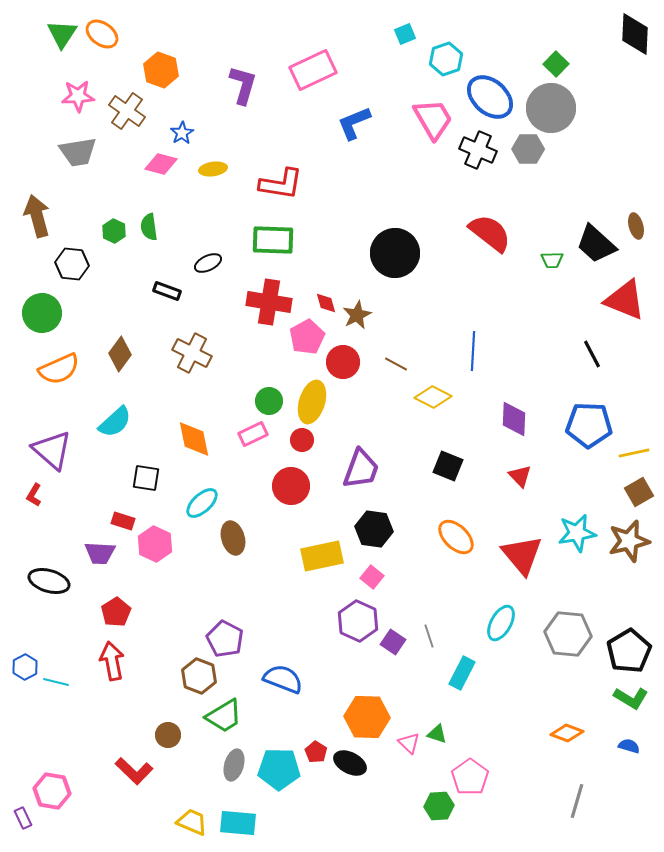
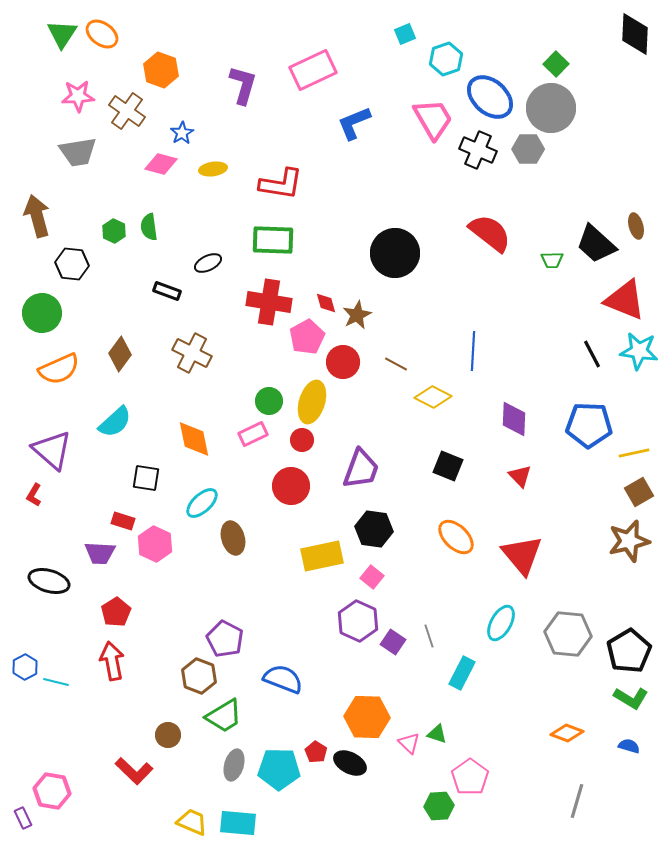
cyan star at (577, 533): moved 62 px right, 182 px up; rotated 18 degrees clockwise
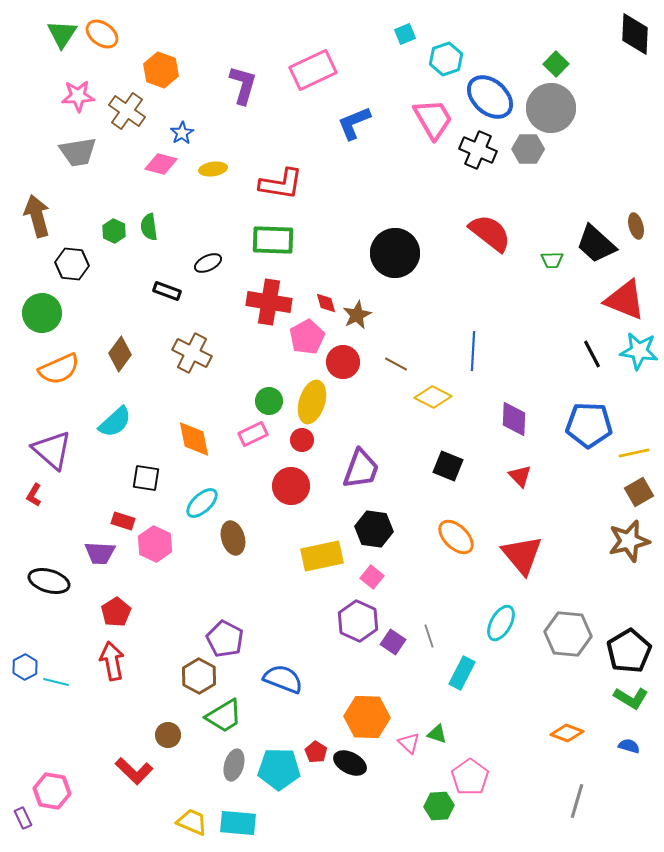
brown hexagon at (199, 676): rotated 8 degrees clockwise
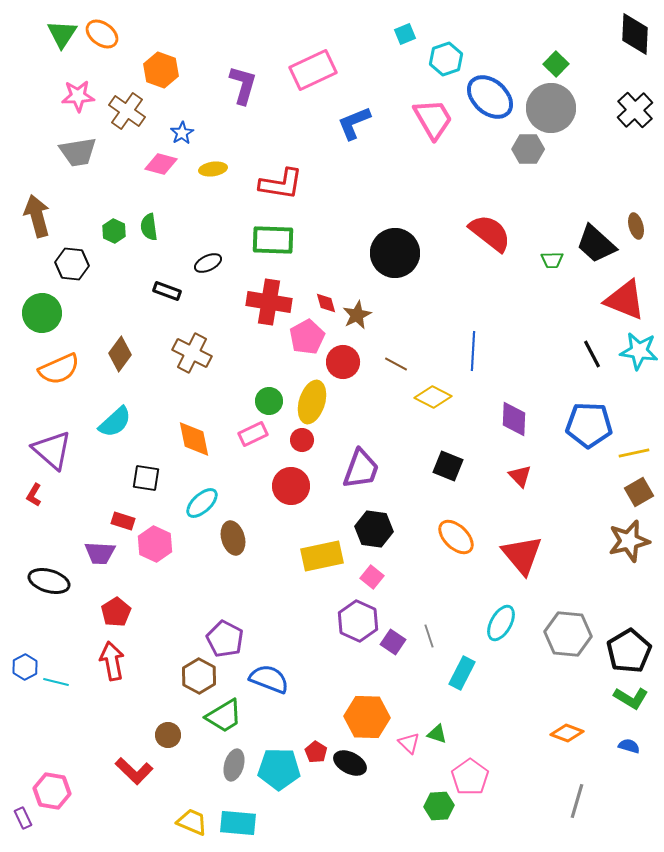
black cross at (478, 150): moved 157 px right, 40 px up; rotated 24 degrees clockwise
blue semicircle at (283, 679): moved 14 px left
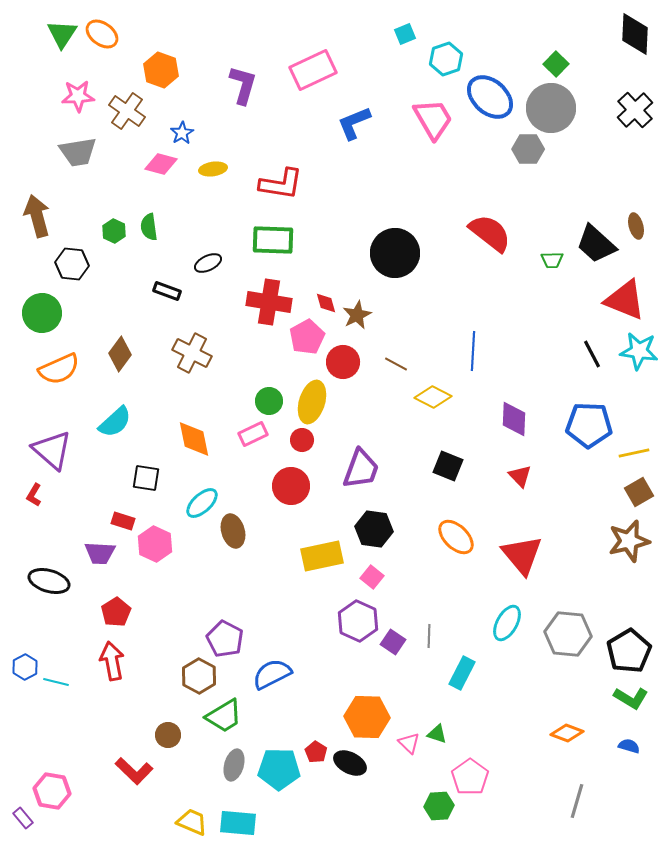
brown ellipse at (233, 538): moved 7 px up
cyan ellipse at (501, 623): moved 6 px right
gray line at (429, 636): rotated 20 degrees clockwise
blue semicircle at (269, 679): moved 3 px right, 5 px up; rotated 48 degrees counterclockwise
purple rectangle at (23, 818): rotated 15 degrees counterclockwise
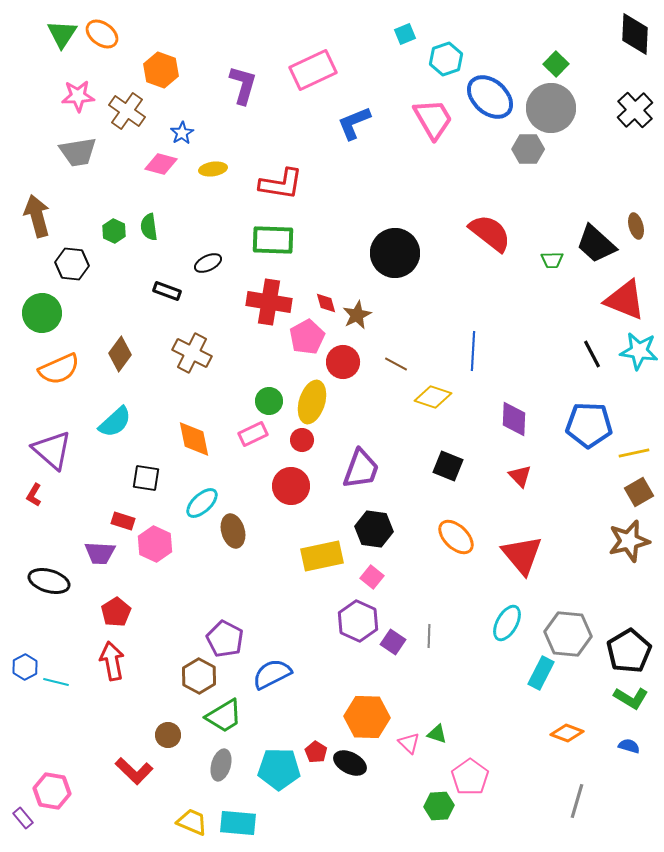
yellow diamond at (433, 397): rotated 9 degrees counterclockwise
cyan rectangle at (462, 673): moved 79 px right
gray ellipse at (234, 765): moved 13 px left
